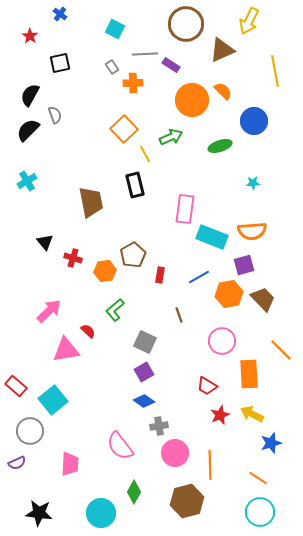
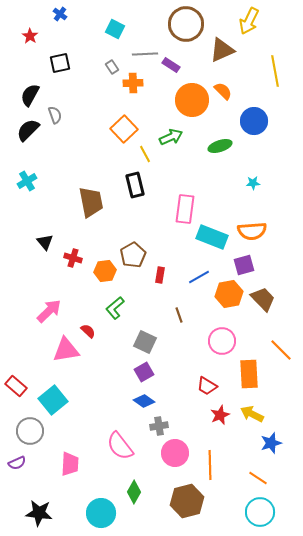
green L-shape at (115, 310): moved 2 px up
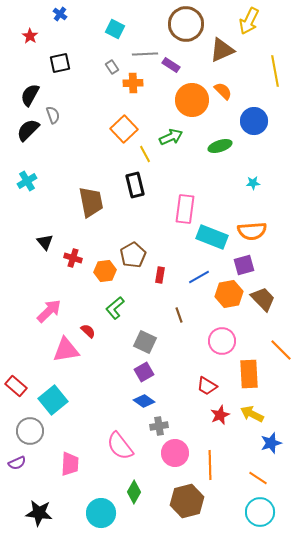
gray semicircle at (55, 115): moved 2 px left
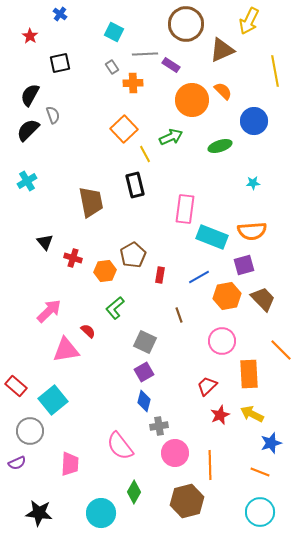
cyan square at (115, 29): moved 1 px left, 3 px down
orange hexagon at (229, 294): moved 2 px left, 2 px down
red trapezoid at (207, 386): rotated 105 degrees clockwise
blue diamond at (144, 401): rotated 70 degrees clockwise
orange line at (258, 478): moved 2 px right, 6 px up; rotated 12 degrees counterclockwise
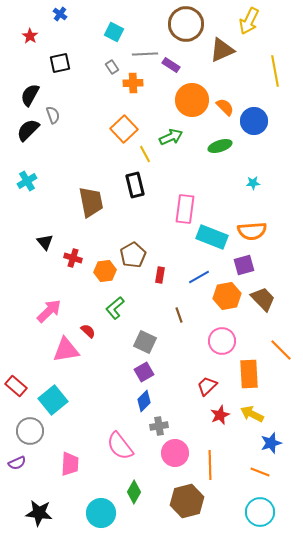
orange semicircle at (223, 91): moved 2 px right, 16 px down
blue diamond at (144, 401): rotated 30 degrees clockwise
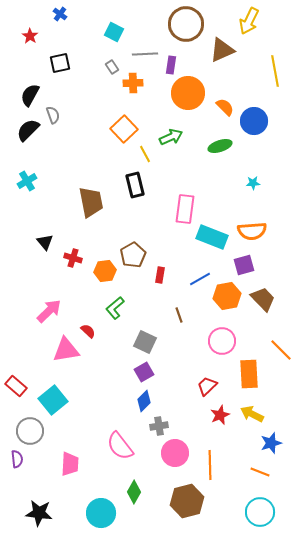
purple rectangle at (171, 65): rotated 66 degrees clockwise
orange circle at (192, 100): moved 4 px left, 7 px up
blue line at (199, 277): moved 1 px right, 2 px down
purple semicircle at (17, 463): moved 4 px up; rotated 72 degrees counterclockwise
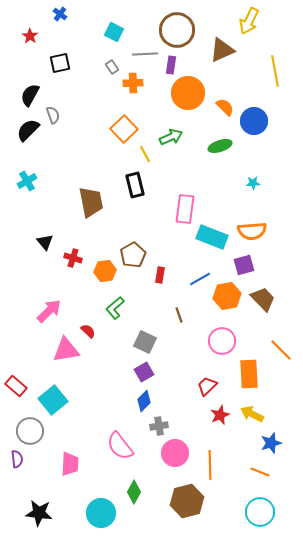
brown circle at (186, 24): moved 9 px left, 6 px down
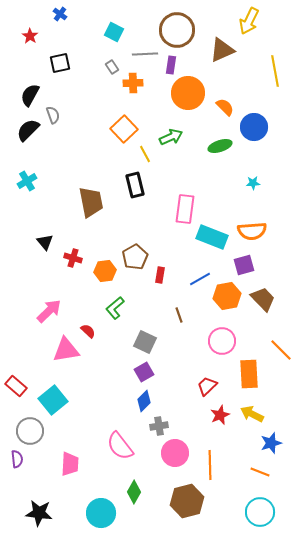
blue circle at (254, 121): moved 6 px down
brown pentagon at (133, 255): moved 2 px right, 2 px down
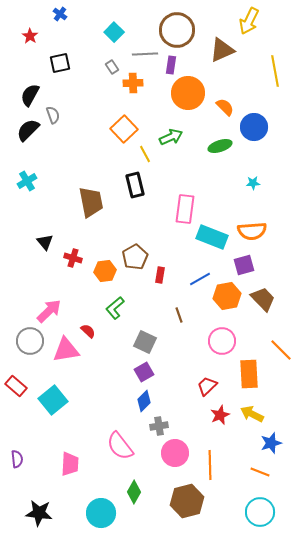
cyan square at (114, 32): rotated 18 degrees clockwise
gray circle at (30, 431): moved 90 px up
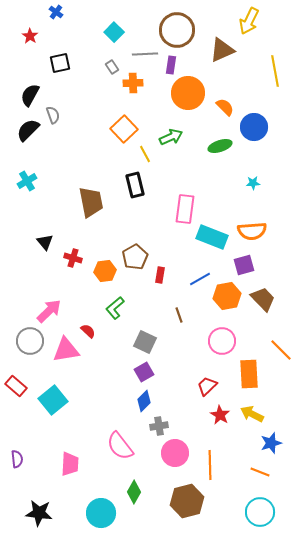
blue cross at (60, 14): moved 4 px left, 2 px up
red star at (220, 415): rotated 18 degrees counterclockwise
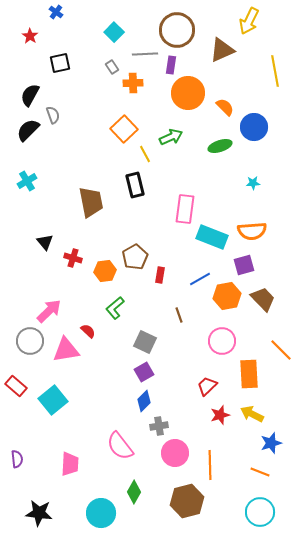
red star at (220, 415): rotated 24 degrees clockwise
